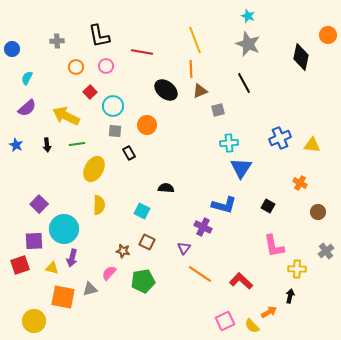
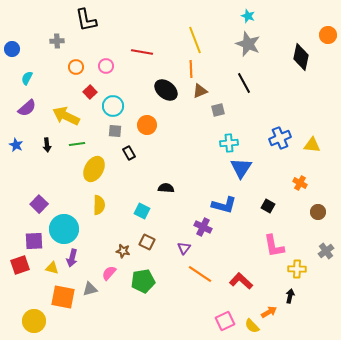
black L-shape at (99, 36): moved 13 px left, 16 px up
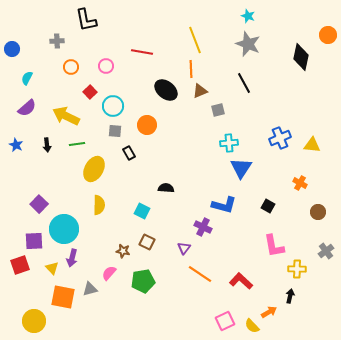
orange circle at (76, 67): moved 5 px left
yellow triangle at (52, 268): rotated 32 degrees clockwise
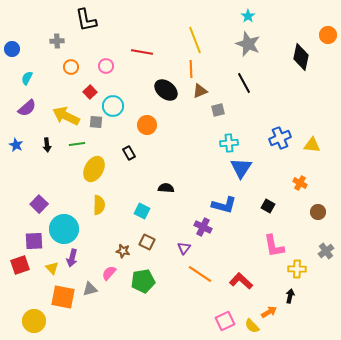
cyan star at (248, 16): rotated 16 degrees clockwise
gray square at (115, 131): moved 19 px left, 9 px up
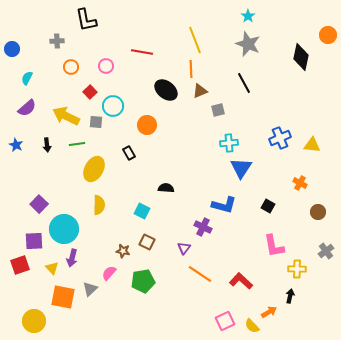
gray triangle at (90, 289): rotated 28 degrees counterclockwise
